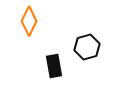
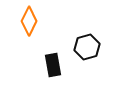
black rectangle: moved 1 px left, 1 px up
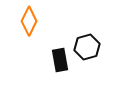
black rectangle: moved 7 px right, 5 px up
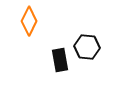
black hexagon: rotated 20 degrees clockwise
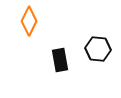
black hexagon: moved 11 px right, 2 px down
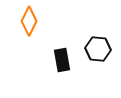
black rectangle: moved 2 px right
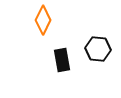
orange diamond: moved 14 px right, 1 px up
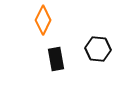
black rectangle: moved 6 px left, 1 px up
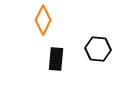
black rectangle: rotated 15 degrees clockwise
